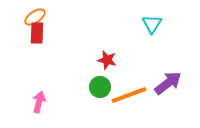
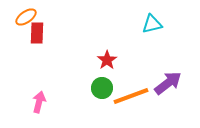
orange ellipse: moved 9 px left
cyan triangle: rotated 45 degrees clockwise
red star: rotated 24 degrees clockwise
green circle: moved 2 px right, 1 px down
orange line: moved 2 px right, 1 px down
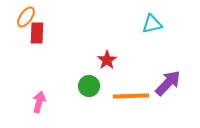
orange ellipse: rotated 20 degrees counterclockwise
purple arrow: rotated 8 degrees counterclockwise
green circle: moved 13 px left, 2 px up
orange line: rotated 18 degrees clockwise
